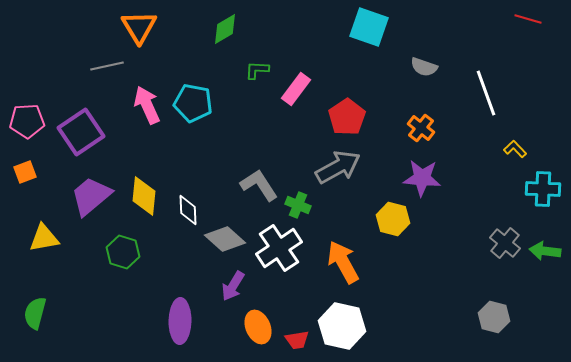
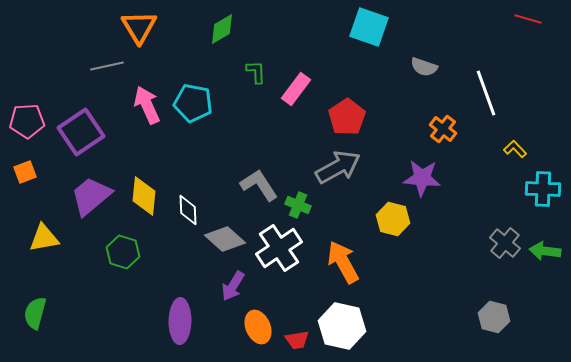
green diamond: moved 3 px left
green L-shape: moved 1 px left, 2 px down; rotated 85 degrees clockwise
orange cross: moved 22 px right, 1 px down
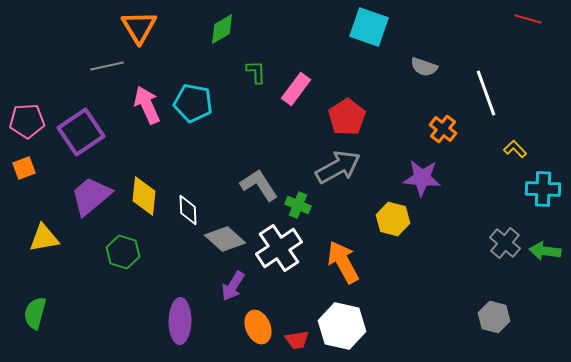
orange square: moved 1 px left, 4 px up
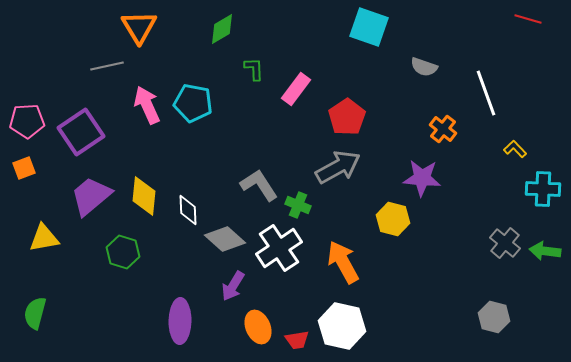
green L-shape: moved 2 px left, 3 px up
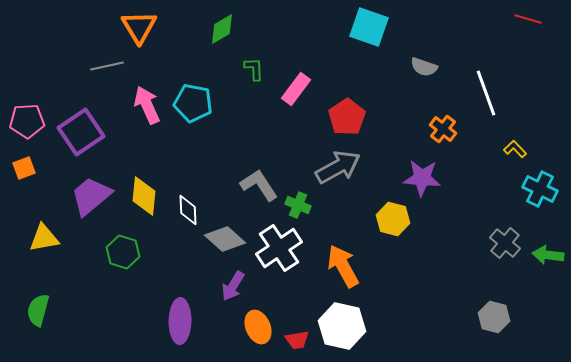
cyan cross: moved 3 px left; rotated 24 degrees clockwise
green arrow: moved 3 px right, 4 px down
orange arrow: moved 4 px down
green semicircle: moved 3 px right, 3 px up
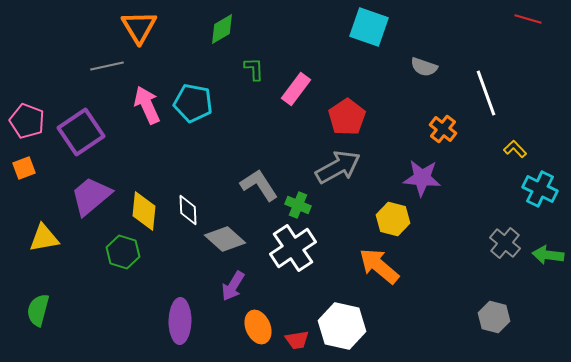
pink pentagon: rotated 24 degrees clockwise
yellow diamond: moved 15 px down
white cross: moved 14 px right
orange arrow: moved 36 px right; rotated 21 degrees counterclockwise
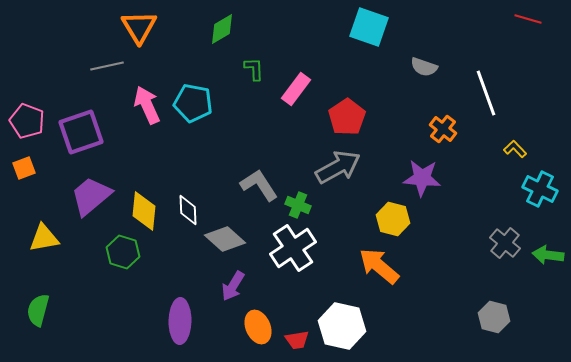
purple square: rotated 15 degrees clockwise
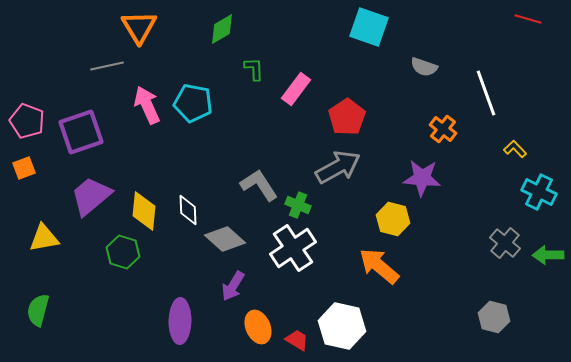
cyan cross: moved 1 px left, 3 px down
green arrow: rotated 8 degrees counterclockwise
red trapezoid: rotated 140 degrees counterclockwise
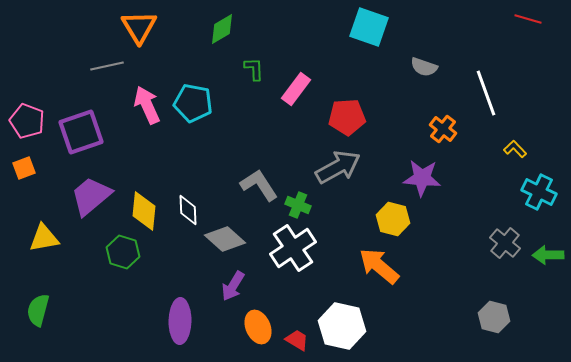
red pentagon: rotated 30 degrees clockwise
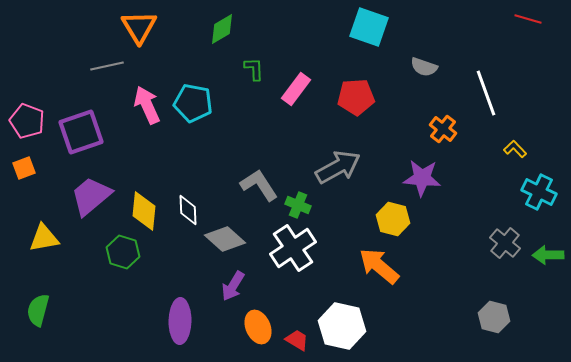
red pentagon: moved 9 px right, 20 px up
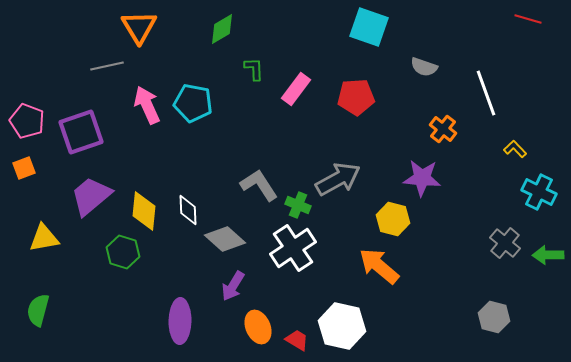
gray arrow: moved 12 px down
